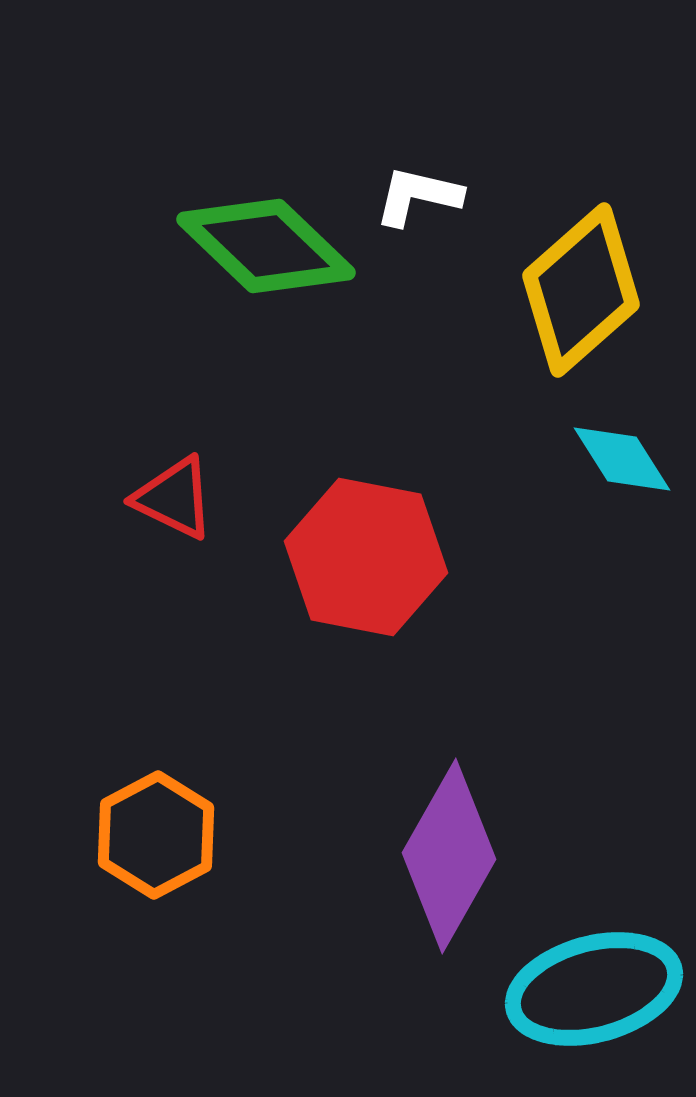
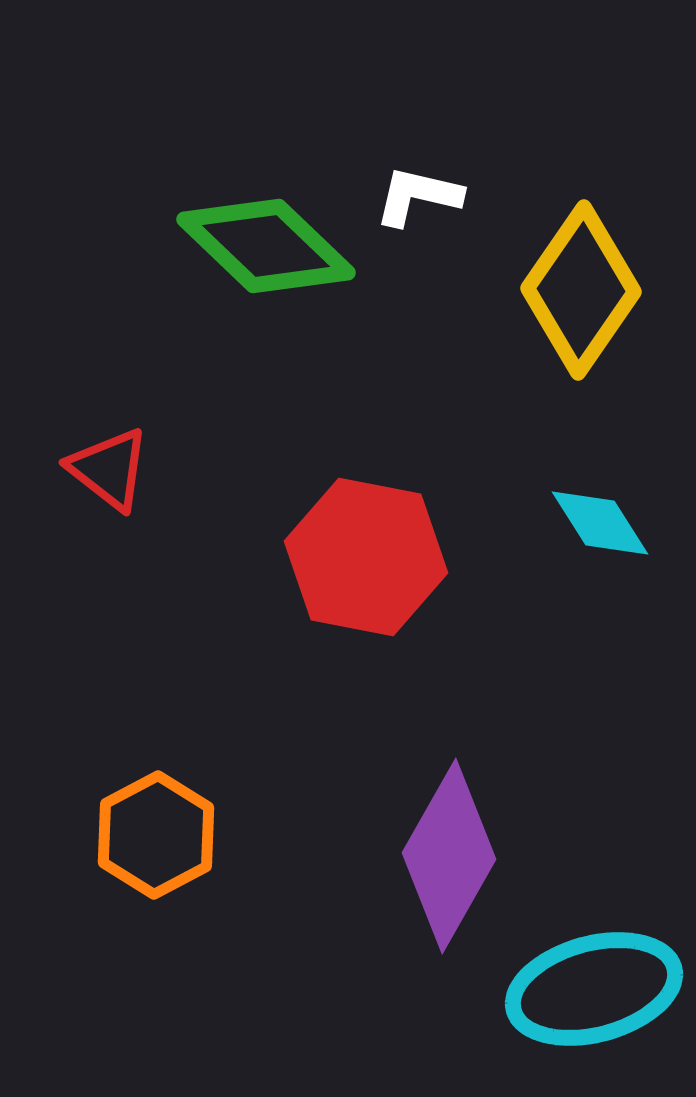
yellow diamond: rotated 14 degrees counterclockwise
cyan diamond: moved 22 px left, 64 px down
red triangle: moved 65 px left, 29 px up; rotated 12 degrees clockwise
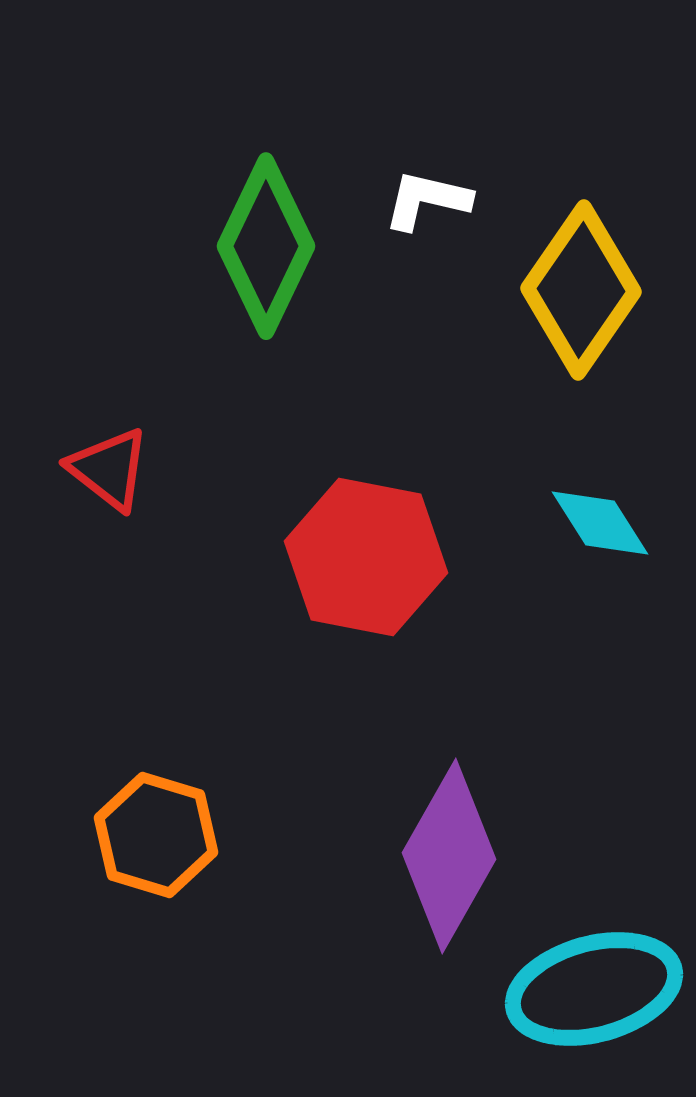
white L-shape: moved 9 px right, 4 px down
green diamond: rotated 72 degrees clockwise
orange hexagon: rotated 15 degrees counterclockwise
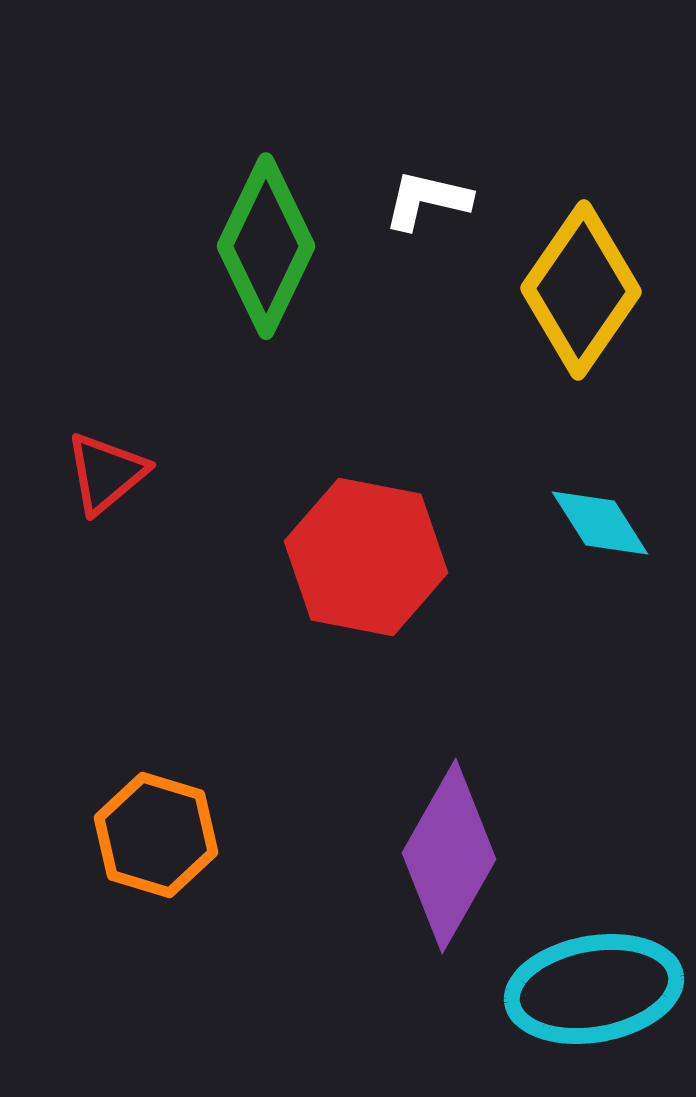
red triangle: moved 3 px left, 4 px down; rotated 42 degrees clockwise
cyan ellipse: rotated 5 degrees clockwise
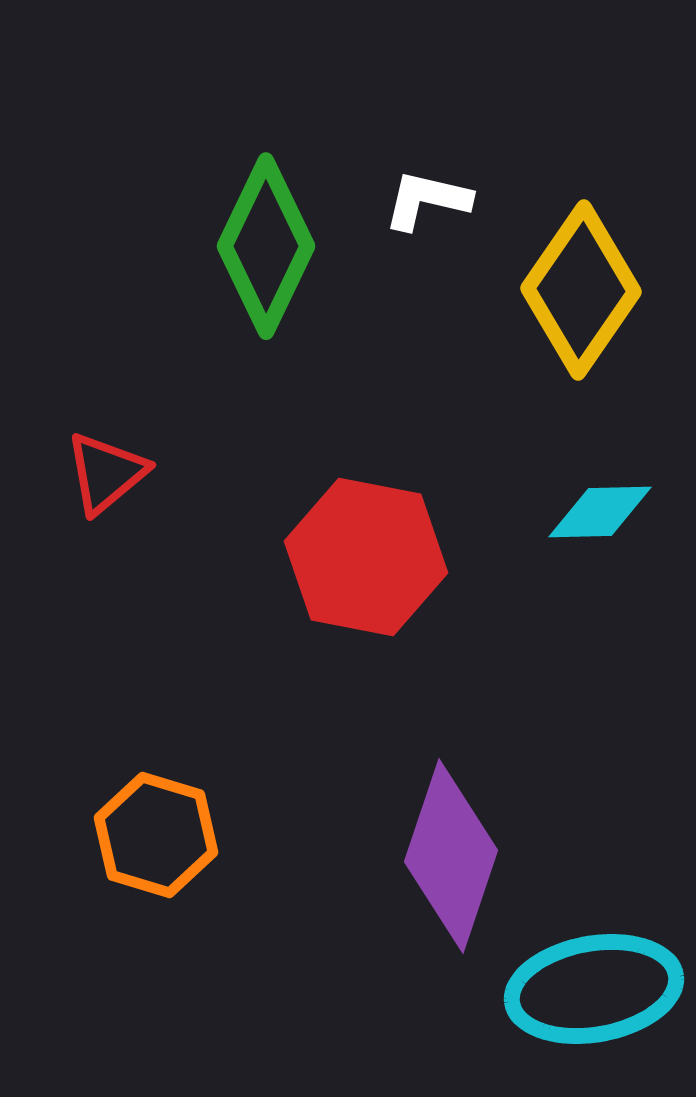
cyan diamond: moved 11 px up; rotated 59 degrees counterclockwise
purple diamond: moved 2 px right; rotated 11 degrees counterclockwise
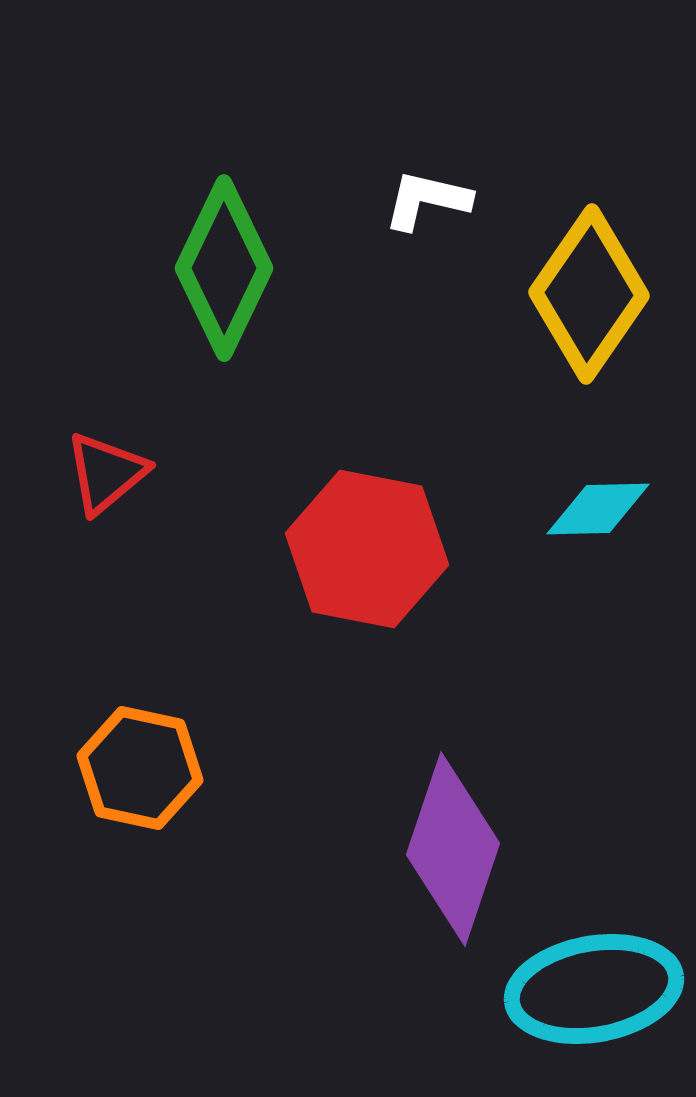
green diamond: moved 42 px left, 22 px down
yellow diamond: moved 8 px right, 4 px down
cyan diamond: moved 2 px left, 3 px up
red hexagon: moved 1 px right, 8 px up
orange hexagon: moved 16 px left, 67 px up; rotated 5 degrees counterclockwise
purple diamond: moved 2 px right, 7 px up
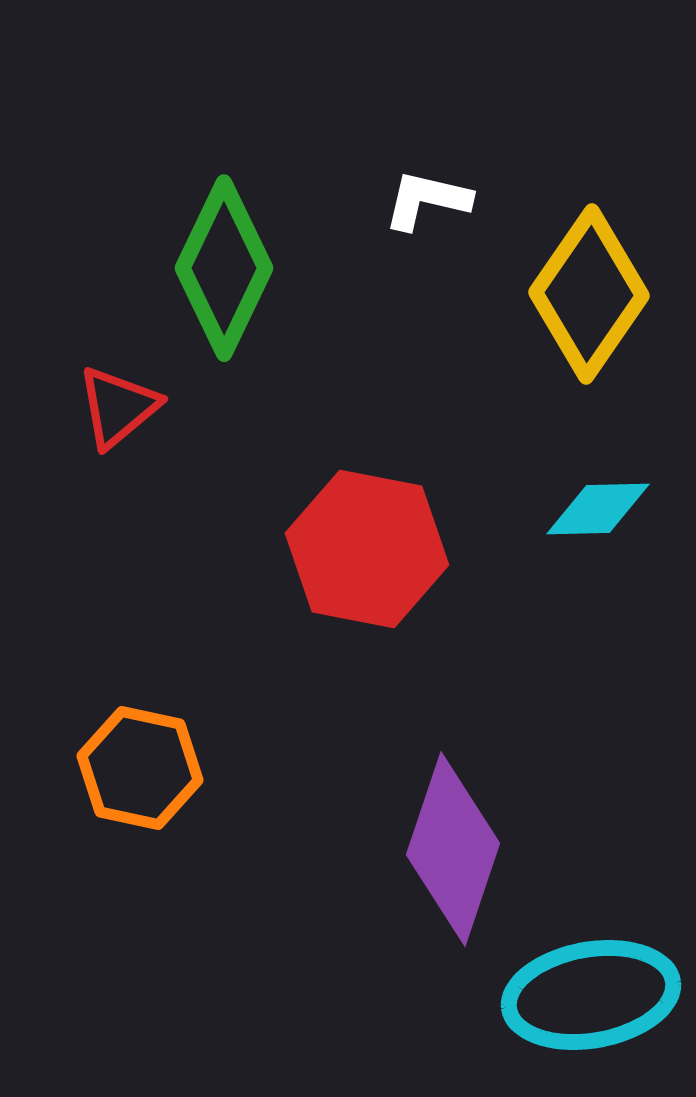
red triangle: moved 12 px right, 66 px up
cyan ellipse: moved 3 px left, 6 px down
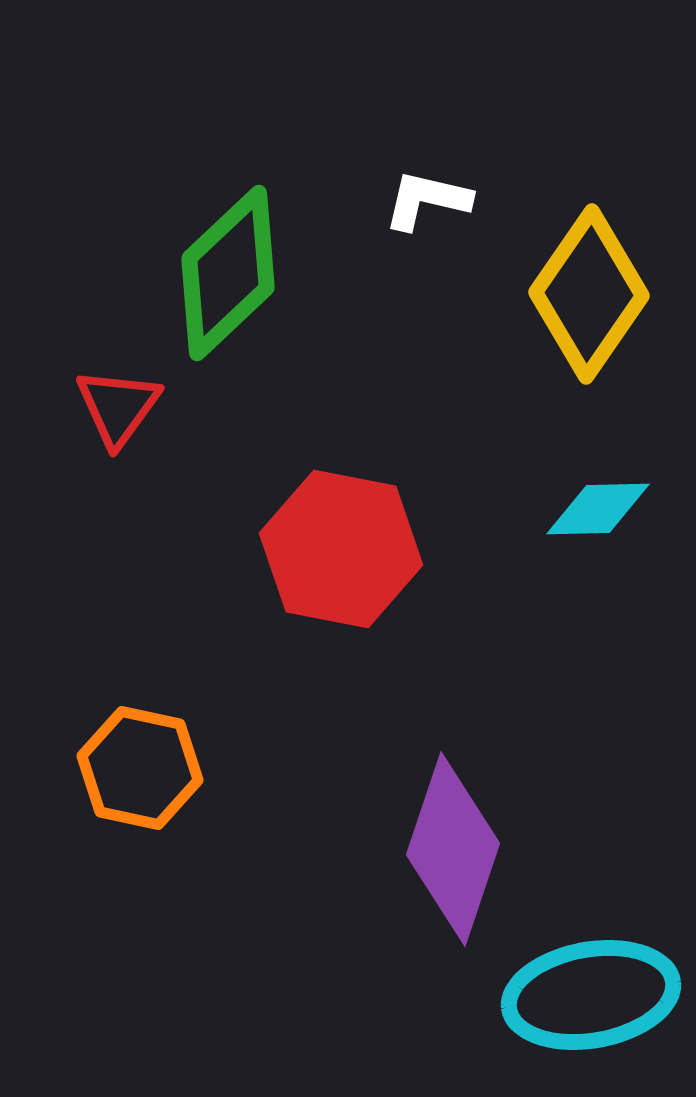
green diamond: moved 4 px right, 5 px down; rotated 21 degrees clockwise
red triangle: rotated 14 degrees counterclockwise
red hexagon: moved 26 px left
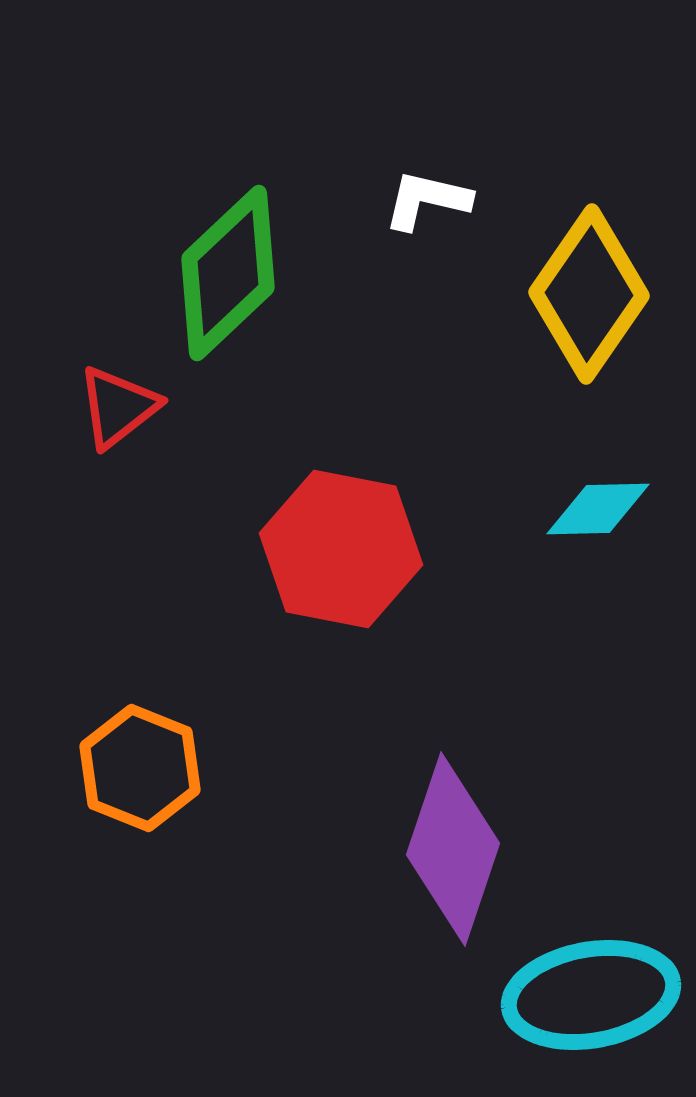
red triangle: rotated 16 degrees clockwise
orange hexagon: rotated 10 degrees clockwise
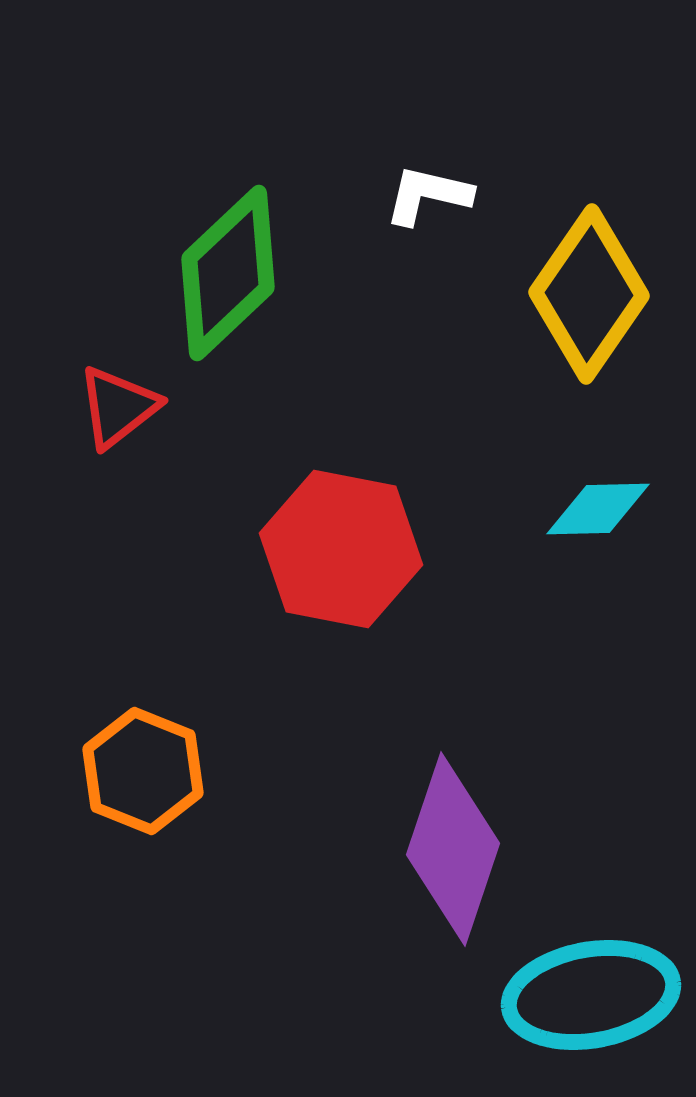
white L-shape: moved 1 px right, 5 px up
orange hexagon: moved 3 px right, 3 px down
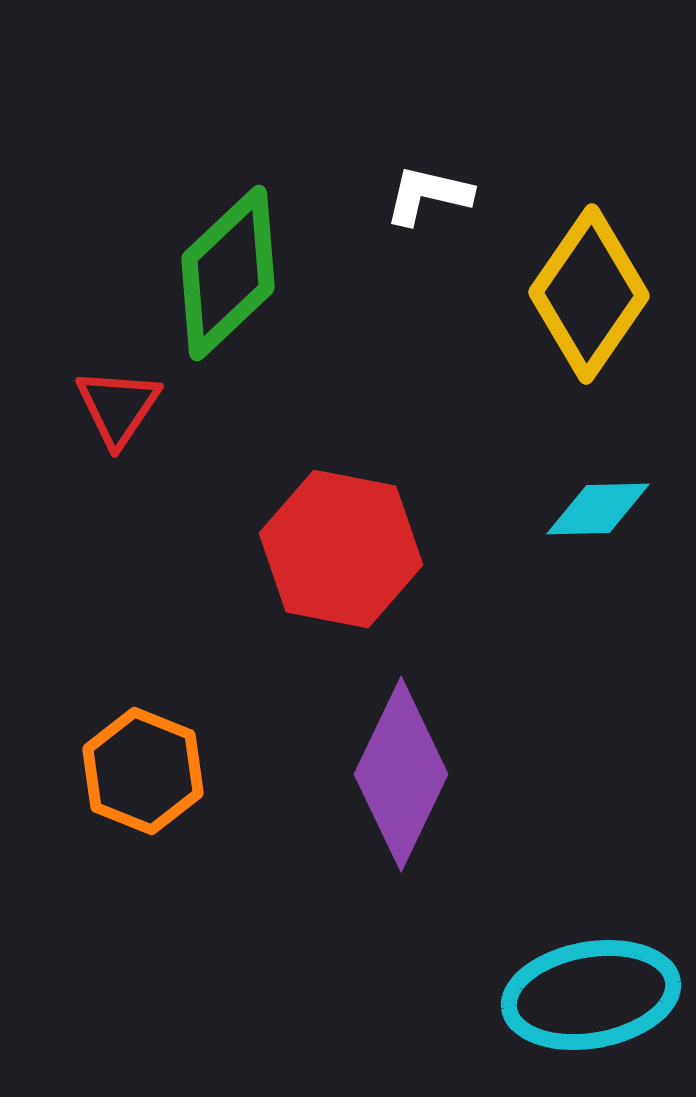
red triangle: rotated 18 degrees counterclockwise
purple diamond: moved 52 px left, 75 px up; rotated 7 degrees clockwise
